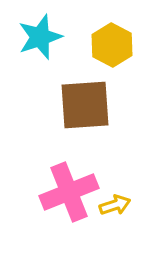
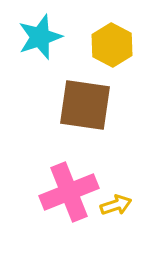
brown square: rotated 12 degrees clockwise
yellow arrow: moved 1 px right
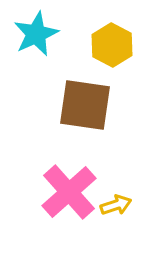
cyan star: moved 4 px left, 3 px up; rotated 6 degrees counterclockwise
pink cross: rotated 20 degrees counterclockwise
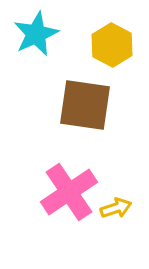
pink cross: rotated 8 degrees clockwise
yellow arrow: moved 3 px down
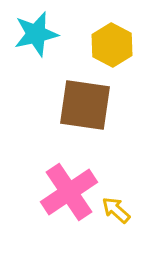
cyan star: rotated 12 degrees clockwise
yellow arrow: moved 2 px down; rotated 120 degrees counterclockwise
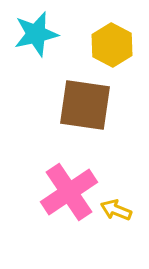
yellow arrow: rotated 20 degrees counterclockwise
